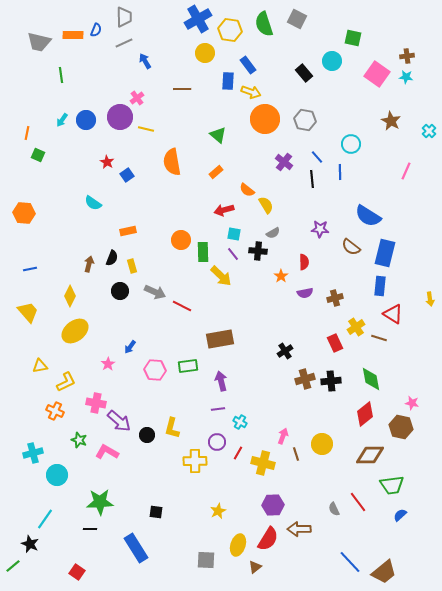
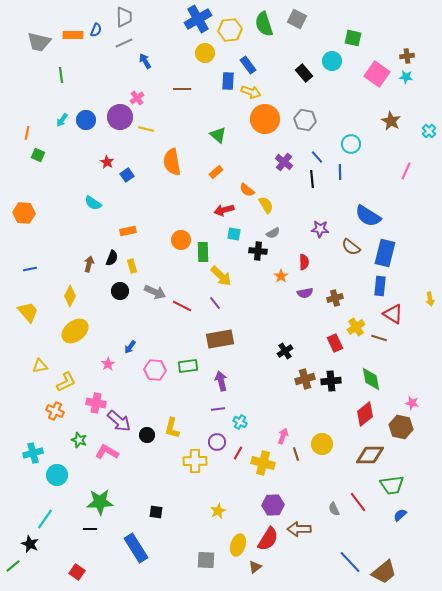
yellow hexagon at (230, 30): rotated 15 degrees counterclockwise
purple line at (233, 254): moved 18 px left, 49 px down
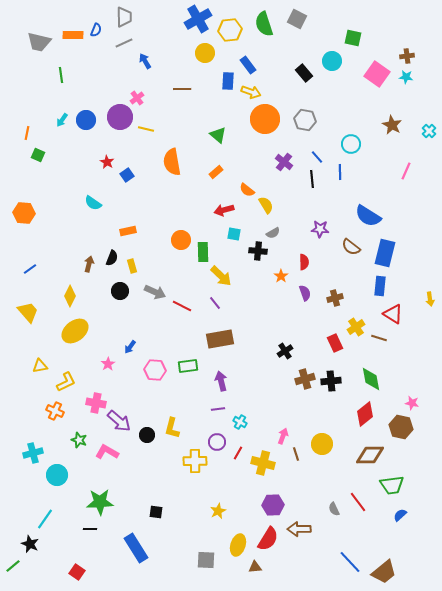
brown star at (391, 121): moved 1 px right, 4 px down
blue line at (30, 269): rotated 24 degrees counterclockwise
purple semicircle at (305, 293): rotated 98 degrees counterclockwise
brown triangle at (255, 567): rotated 32 degrees clockwise
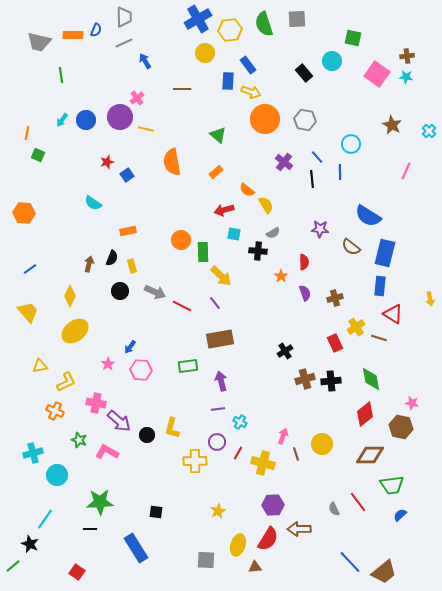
gray square at (297, 19): rotated 30 degrees counterclockwise
red star at (107, 162): rotated 24 degrees clockwise
pink hexagon at (155, 370): moved 14 px left
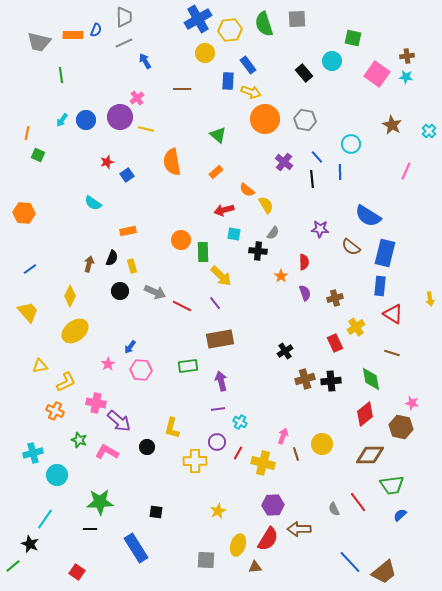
gray semicircle at (273, 233): rotated 24 degrees counterclockwise
brown line at (379, 338): moved 13 px right, 15 px down
black circle at (147, 435): moved 12 px down
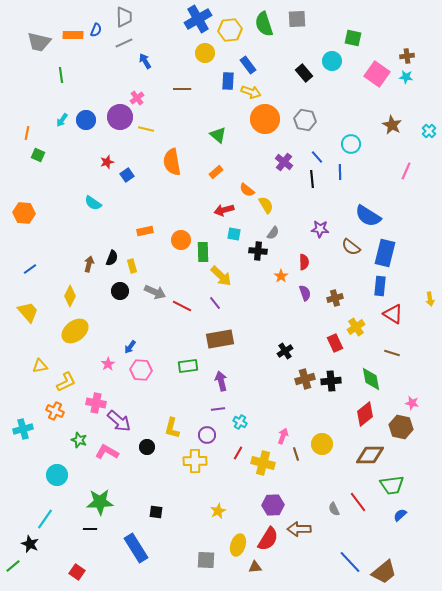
orange rectangle at (128, 231): moved 17 px right
purple circle at (217, 442): moved 10 px left, 7 px up
cyan cross at (33, 453): moved 10 px left, 24 px up
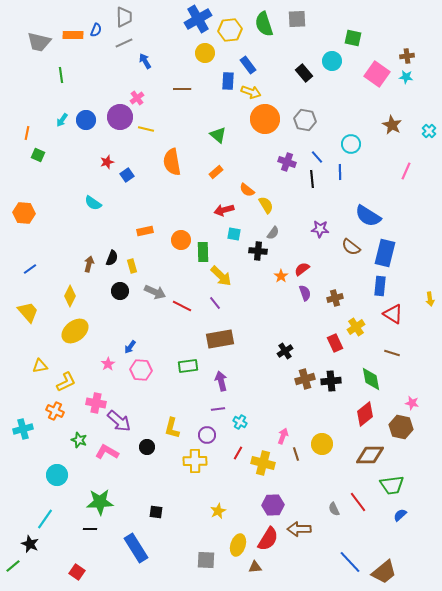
purple cross at (284, 162): moved 3 px right; rotated 18 degrees counterclockwise
red semicircle at (304, 262): moved 2 px left, 7 px down; rotated 126 degrees counterclockwise
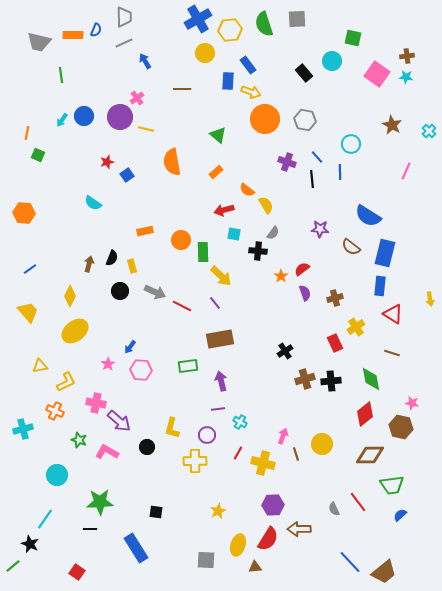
blue circle at (86, 120): moved 2 px left, 4 px up
